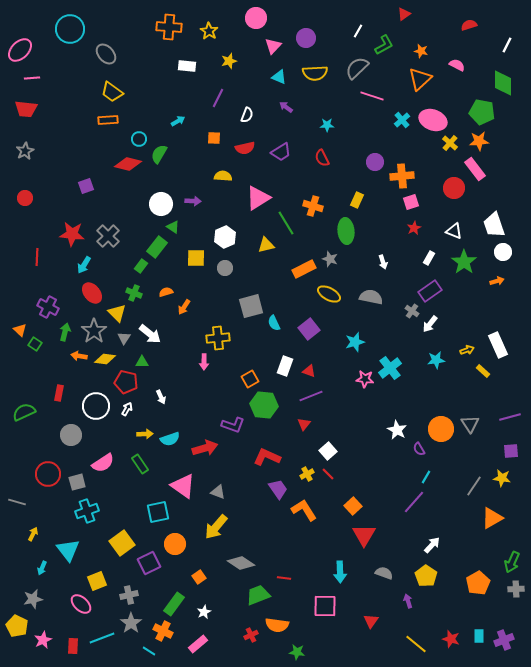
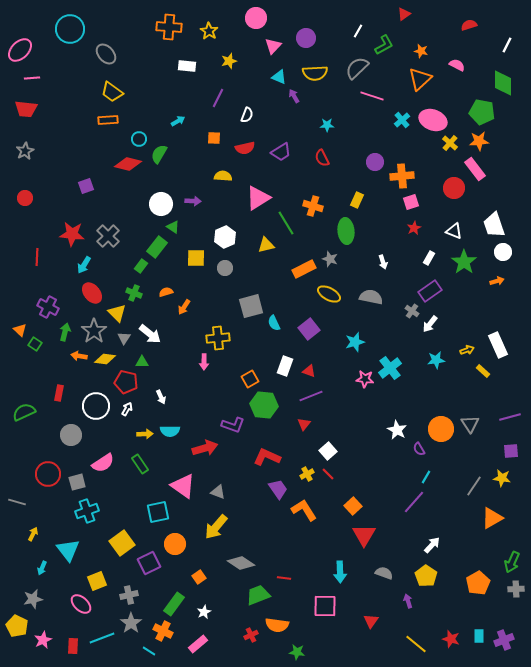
purple arrow at (286, 107): moved 8 px right, 11 px up; rotated 24 degrees clockwise
cyan semicircle at (170, 439): moved 8 px up; rotated 18 degrees clockwise
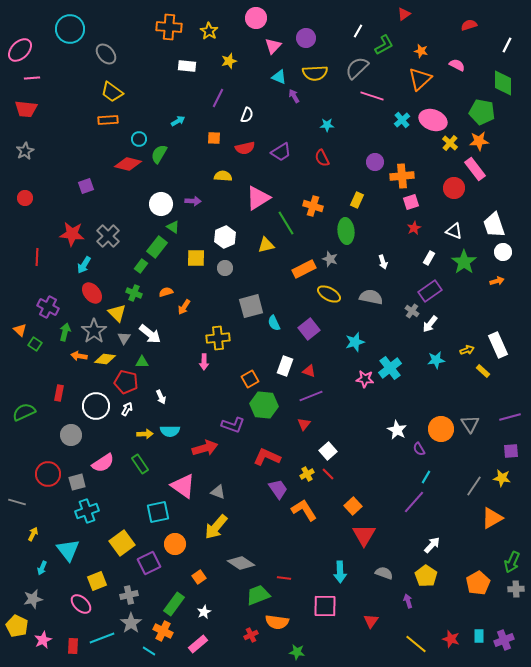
orange semicircle at (277, 625): moved 3 px up
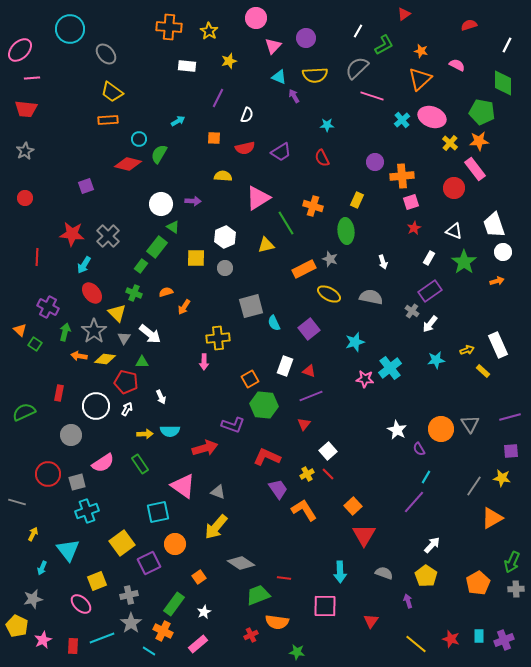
yellow semicircle at (315, 73): moved 2 px down
pink ellipse at (433, 120): moved 1 px left, 3 px up
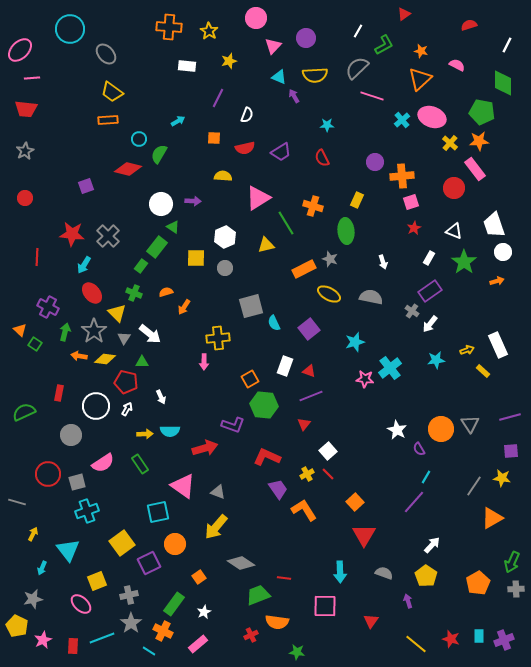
red diamond at (128, 164): moved 5 px down
orange square at (353, 506): moved 2 px right, 4 px up
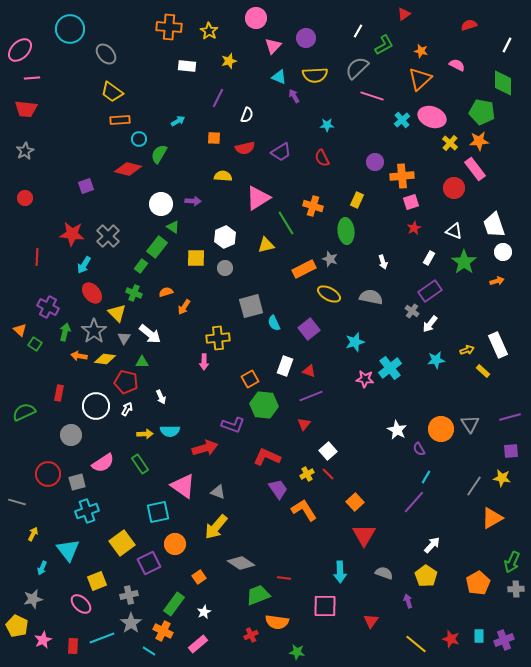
orange rectangle at (108, 120): moved 12 px right
